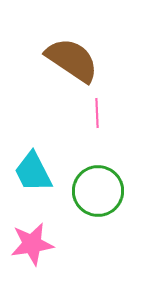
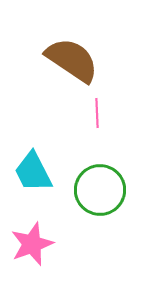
green circle: moved 2 px right, 1 px up
pink star: rotated 12 degrees counterclockwise
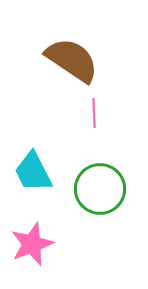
pink line: moved 3 px left
green circle: moved 1 px up
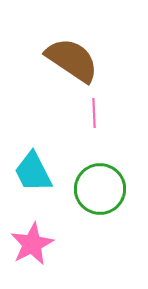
pink star: rotated 6 degrees counterclockwise
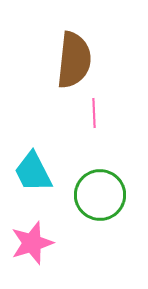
brown semicircle: moved 2 px right; rotated 62 degrees clockwise
green circle: moved 6 px down
pink star: moved 1 px up; rotated 9 degrees clockwise
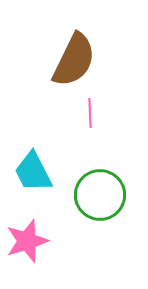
brown semicircle: rotated 20 degrees clockwise
pink line: moved 4 px left
pink star: moved 5 px left, 2 px up
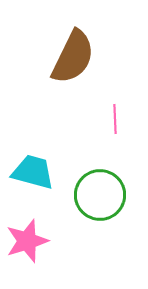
brown semicircle: moved 1 px left, 3 px up
pink line: moved 25 px right, 6 px down
cyan trapezoid: rotated 132 degrees clockwise
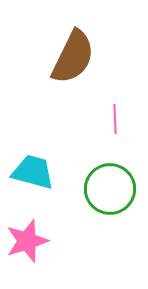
green circle: moved 10 px right, 6 px up
